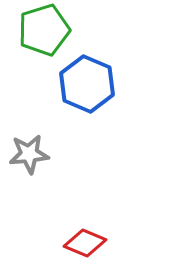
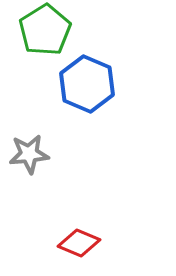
green pentagon: moved 1 px right; rotated 15 degrees counterclockwise
red diamond: moved 6 px left
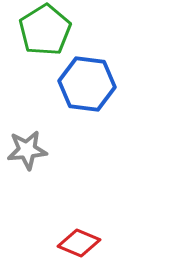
blue hexagon: rotated 16 degrees counterclockwise
gray star: moved 2 px left, 4 px up
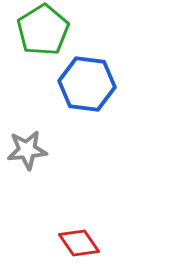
green pentagon: moved 2 px left
red diamond: rotated 33 degrees clockwise
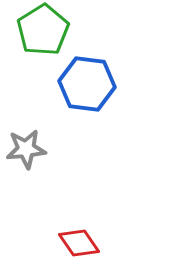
gray star: moved 1 px left, 1 px up
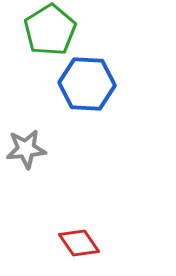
green pentagon: moved 7 px right
blue hexagon: rotated 4 degrees counterclockwise
